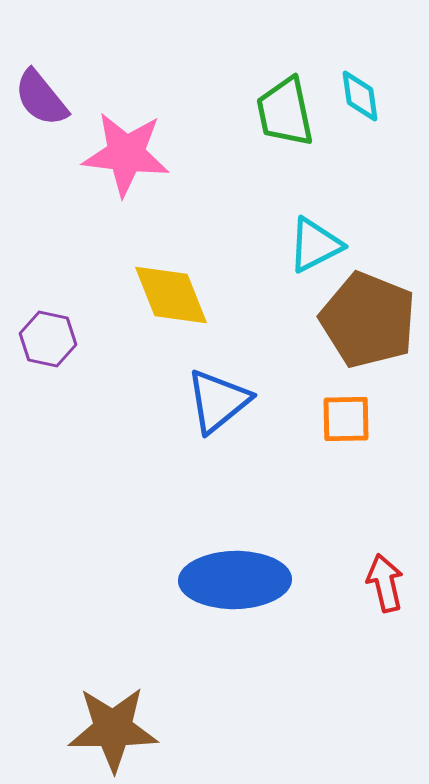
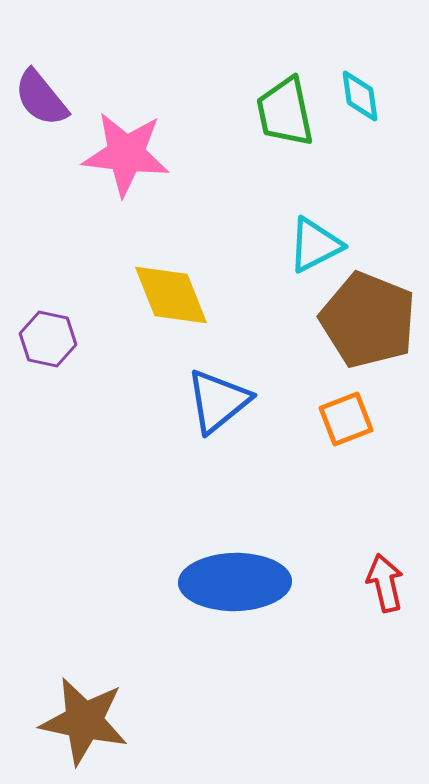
orange square: rotated 20 degrees counterclockwise
blue ellipse: moved 2 px down
brown star: moved 29 px left, 8 px up; rotated 12 degrees clockwise
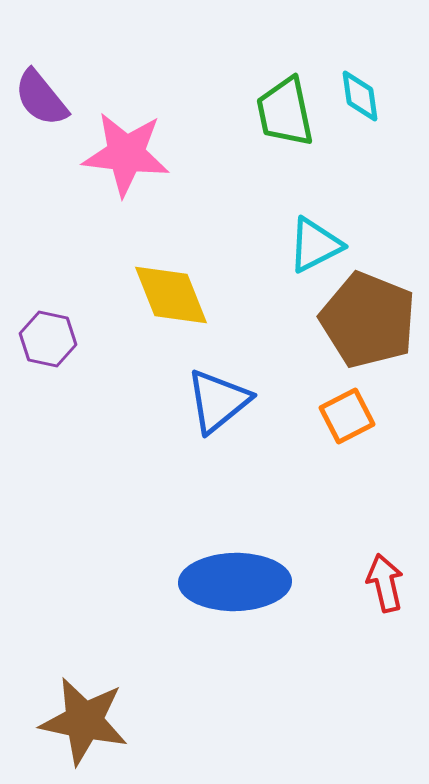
orange square: moved 1 px right, 3 px up; rotated 6 degrees counterclockwise
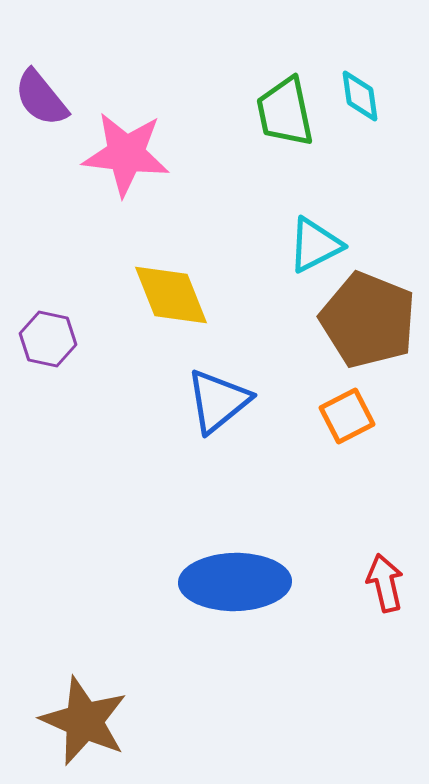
brown star: rotated 12 degrees clockwise
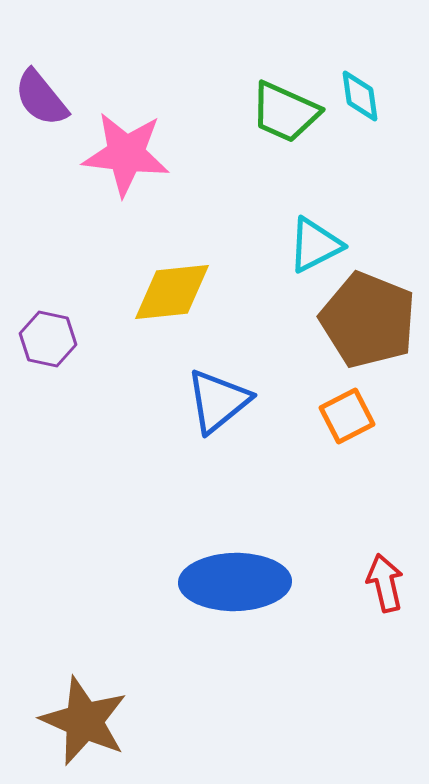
green trapezoid: rotated 54 degrees counterclockwise
yellow diamond: moved 1 px right, 3 px up; rotated 74 degrees counterclockwise
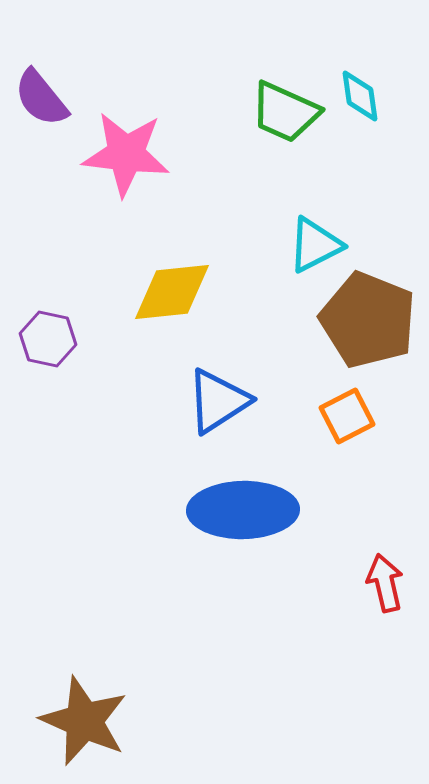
blue triangle: rotated 6 degrees clockwise
blue ellipse: moved 8 px right, 72 px up
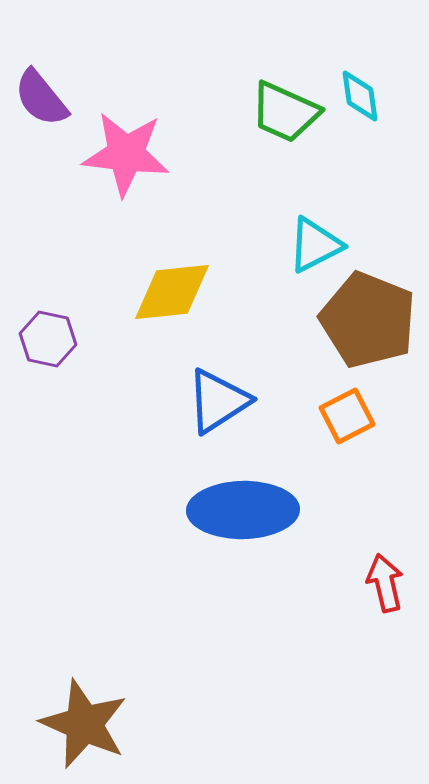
brown star: moved 3 px down
